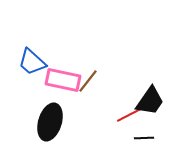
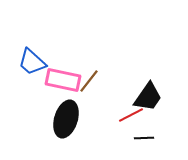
brown line: moved 1 px right
black trapezoid: moved 2 px left, 4 px up
red line: moved 2 px right
black ellipse: moved 16 px right, 3 px up
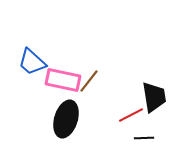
black trapezoid: moved 6 px right; rotated 44 degrees counterclockwise
